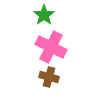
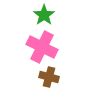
pink cross: moved 9 px left
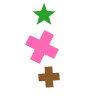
brown cross: rotated 18 degrees counterclockwise
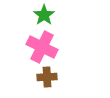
brown cross: moved 2 px left
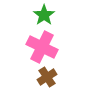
brown cross: rotated 30 degrees counterclockwise
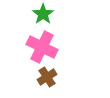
green star: moved 1 px left, 1 px up
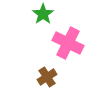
pink cross: moved 26 px right, 4 px up
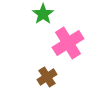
pink cross: rotated 32 degrees clockwise
